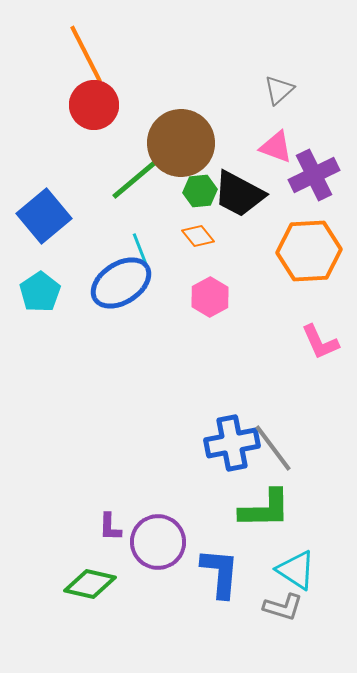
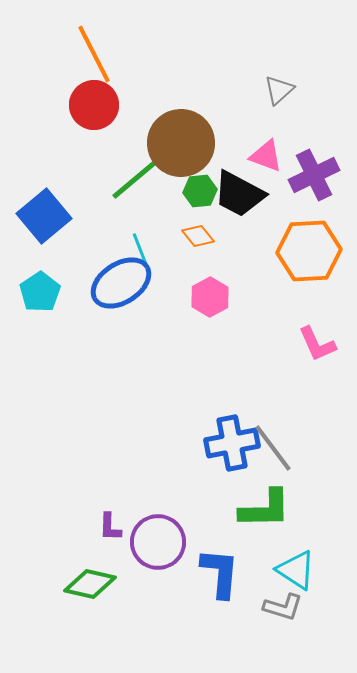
orange line: moved 8 px right
pink triangle: moved 10 px left, 9 px down
pink L-shape: moved 3 px left, 2 px down
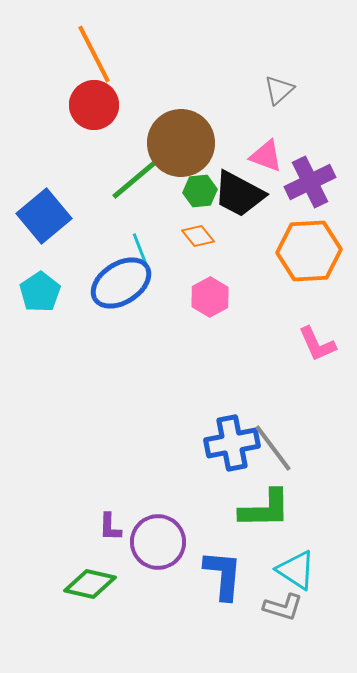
purple cross: moved 4 px left, 7 px down
blue L-shape: moved 3 px right, 2 px down
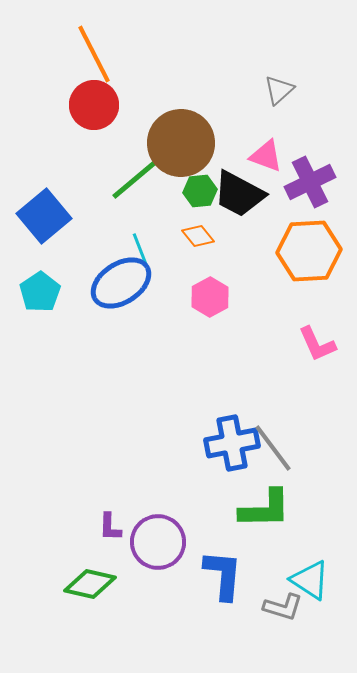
cyan triangle: moved 14 px right, 10 px down
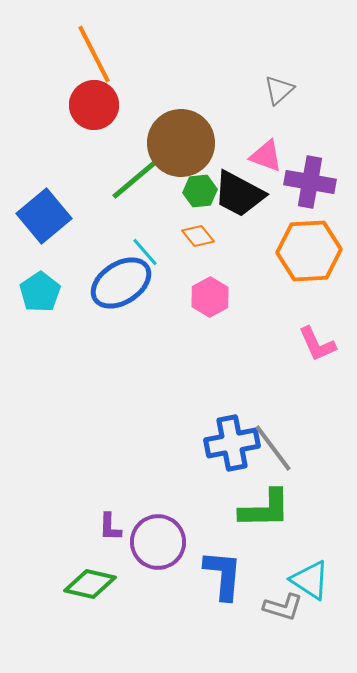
purple cross: rotated 36 degrees clockwise
cyan line: moved 5 px right, 3 px down; rotated 20 degrees counterclockwise
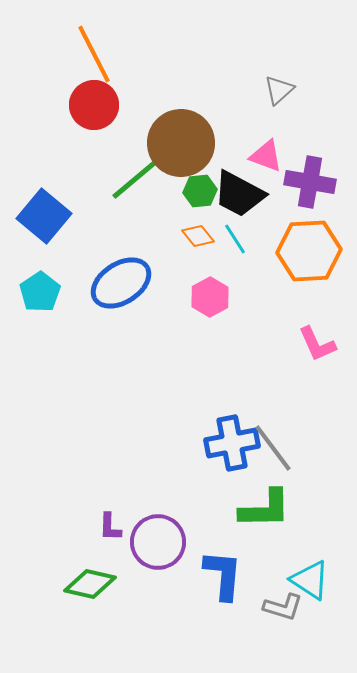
blue square: rotated 10 degrees counterclockwise
cyan line: moved 90 px right, 13 px up; rotated 8 degrees clockwise
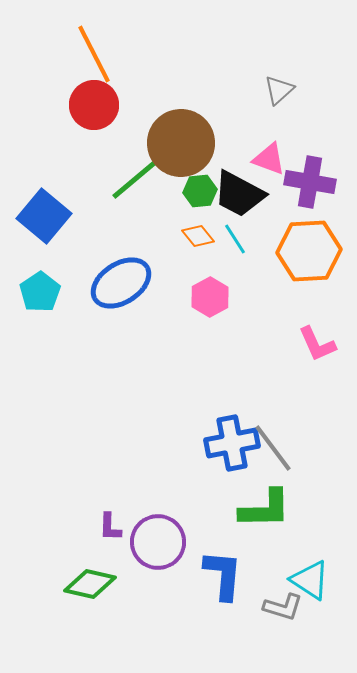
pink triangle: moved 3 px right, 3 px down
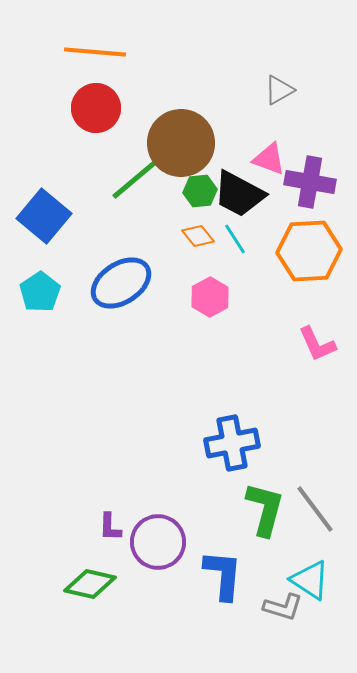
orange line: moved 1 px right, 2 px up; rotated 58 degrees counterclockwise
gray triangle: rotated 12 degrees clockwise
red circle: moved 2 px right, 3 px down
gray line: moved 42 px right, 61 px down
green L-shape: rotated 74 degrees counterclockwise
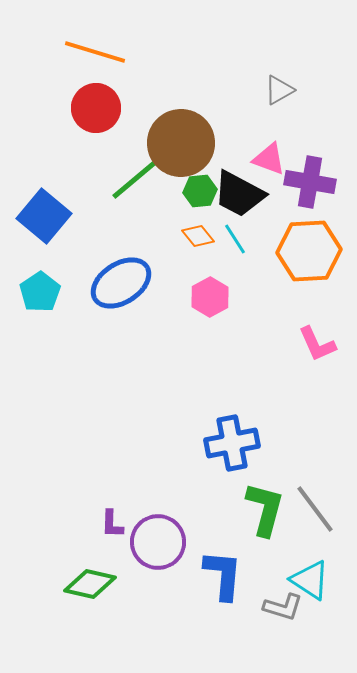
orange line: rotated 12 degrees clockwise
purple L-shape: moved 2 px right, 3 px up
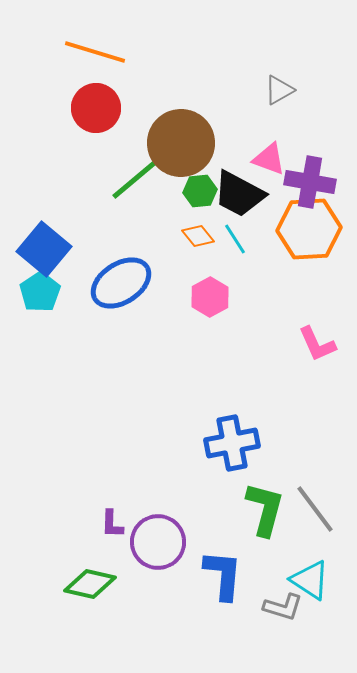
blue square: moved 33 px down
orange hexagon: moved 22 px up
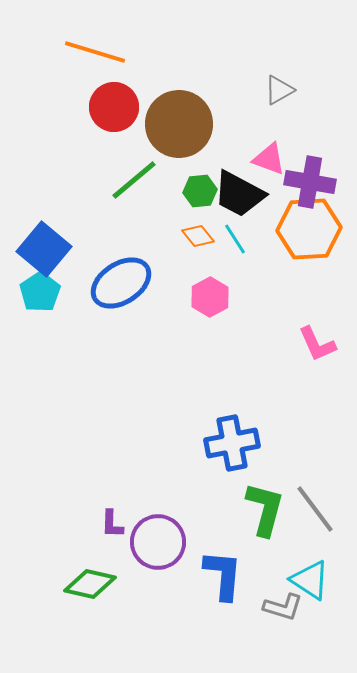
red circle: moved 18 px right, 1 px up
brown circle: moved 2 px left, 19 px up
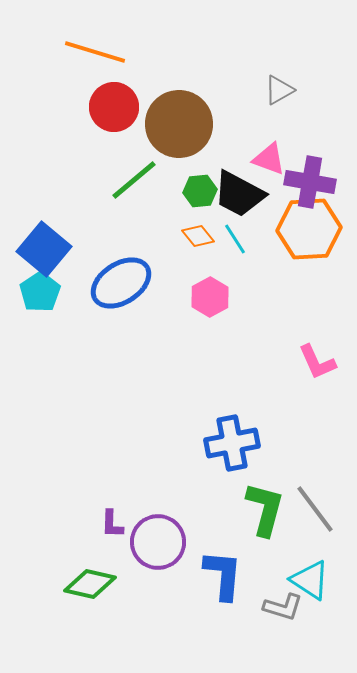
pink L-shape: moved 18 px down
